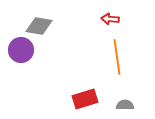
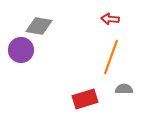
orange line: moved 6 px left; rotated 28 degrees clockwise
gray semicircle: moved 1 px left, 16 px up
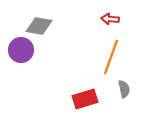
gray semicircle: rotated 78 degrees clockwise
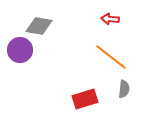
purple circle: moved 1 px left
orange line: rotated 72 degrees counterclockwise
gray semicircle: rotated 18 degrees clockwise
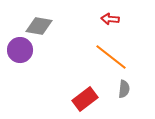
red rectangle: rotated 20 degrees counterclockwise
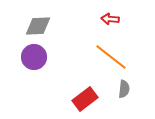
gray diamond: moved 1 px left; rotated 12 degrees counterclockwise
purple circle: moved 14 px right, 7 px down
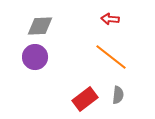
gray diamond: moved 2 px right
purple circle: moved 1 px right
gray semicircle: moved 6 px left, 6 px down
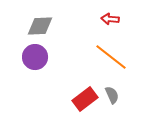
gray semicircle: moved 6 px left; rotated 30 degrees counterclockwise
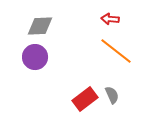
orange line: moved 5 px right, 6 px up
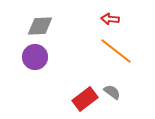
gray semicircle: moved 3 px up; rotated 30 degrees counterclockwise
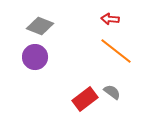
gray diamond: rotated 24 degrees clockwise
